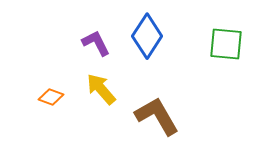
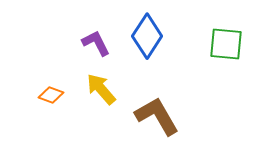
orange diamond: moved 2 px up
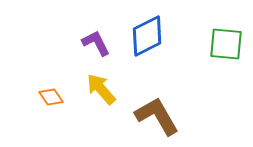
blue diamond: rotated 30 degrees clockwise
orange diamond: moved 2 px down; rotated 35 degrees clockwise
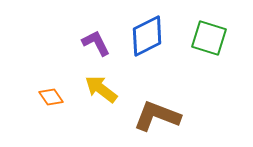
green square: moved 17 px left, 6 px up; rotated 12 degrees clockwise
yellow arrow: rotated 12 degrees counterclockwise
brown L-shape: rotated 39 degrees counterclockwise
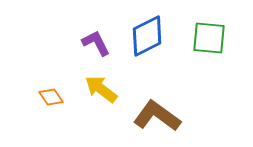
green square: rotated 12 degrees counterclockwise
brown L-shape: rotated 15 degrees clockwise
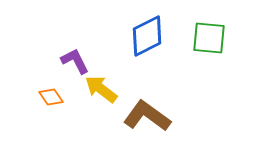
purple L-shape: moved 21 px left, 18 px down
brown L-shape: moved 10 px left
